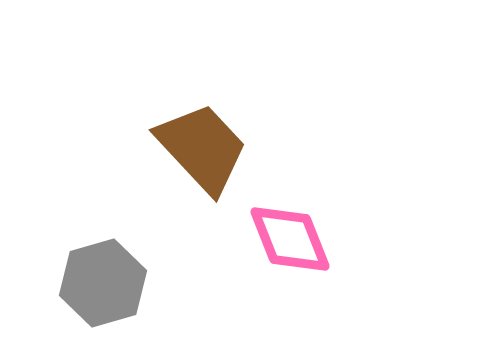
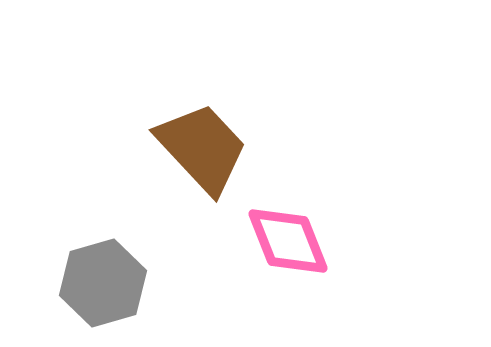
pink diamond: moved 2 px left, 2 px down
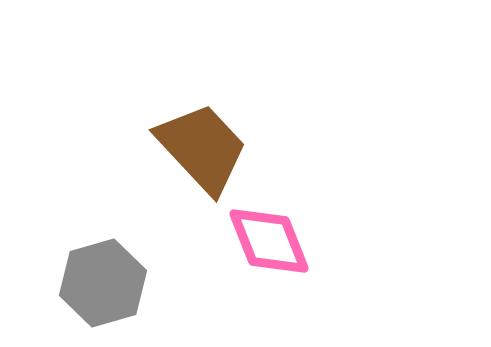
pink diamond: moved 19 px left
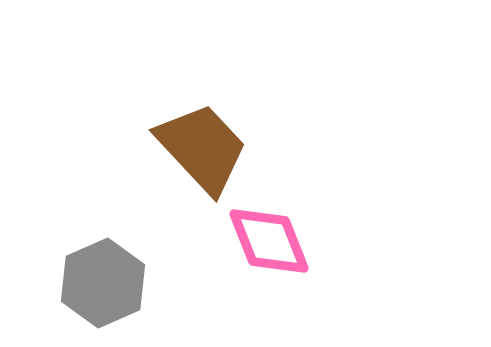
gray hexagon: rotated 8 degrees counterclockwise
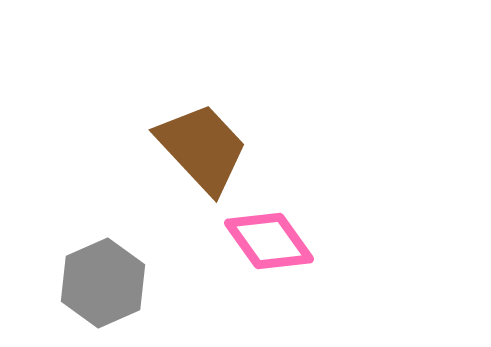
pink diamond: rotated 14 degrees counterclockwise
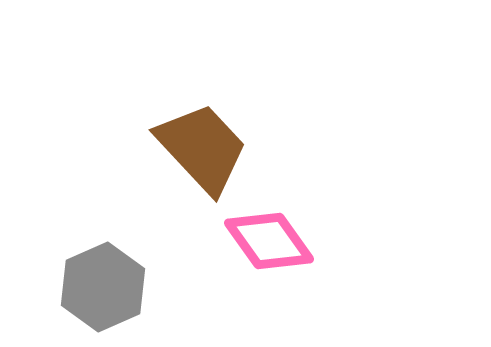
gray hexagon: moved 4 px down
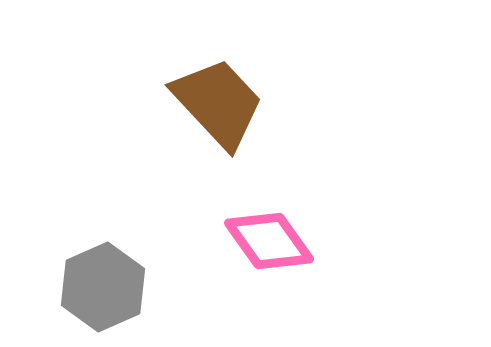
brown trapezoid: moved 16 px right, 45 px up
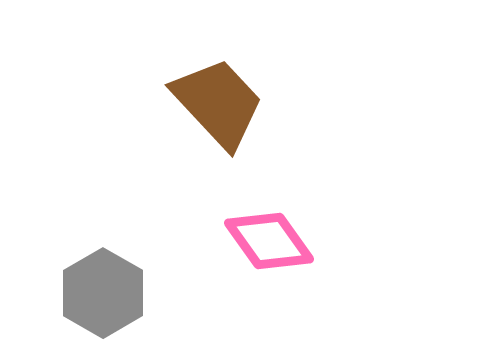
gray hexagon: moved 6 px down; rotated 6 degrees counterclockwise
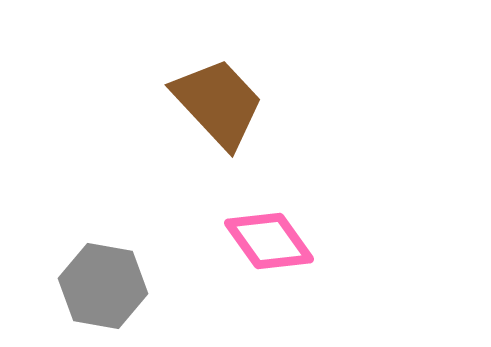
gray hexagon: moved 7 px up; rotated 20 degrees counterclockwise
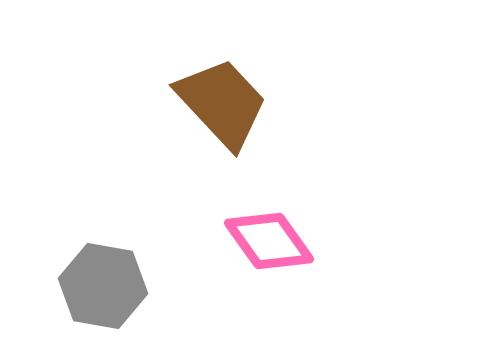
brown trapezoid: moved 4 px right
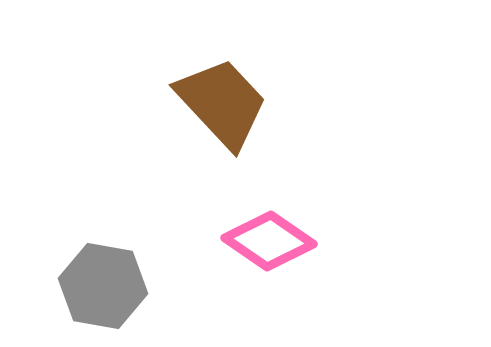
pink diamond: rotated 20 degrees counterclockwise
